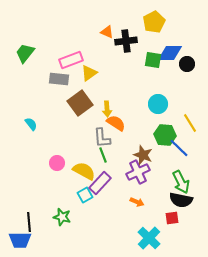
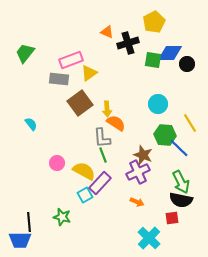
black cross: moved 2 px right, 2 px down; rotated 10 degrees counterclockwise
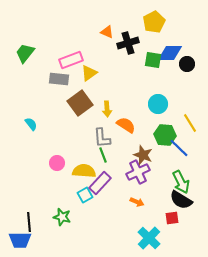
orange semicircle: moved 10 px right, 2 px down
yellow semicircle: rotated 25 degrees counterclockwise
black semicircle: rotated 20 degrees clockwise
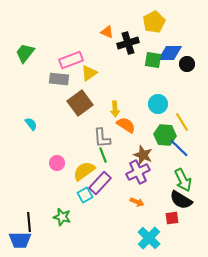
yellow arrow: moved 8 px right
yellow line: moved 8 px left, 1 px up
yellow semicircle: rotated 40 degrees counterclockwise
green arrow: moved 2 px right, 2 px up
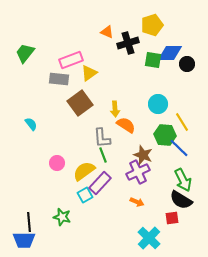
yellow pentagon: moved 2 px left, 3 px down; rotated 10 degrees clockwise
blue trapezoid: moved 4 px right
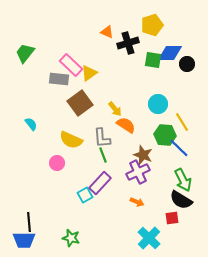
pink rectangle: moved 5 px down; rotated 65 degrees clockwise
yellow arrow: rotated 35 degrees counterclockwise
yellow semicircle: moved 13 px left, 31 px up; rotated 120 degrees counterclockwise
green star: moved 9 px right, 21 px down
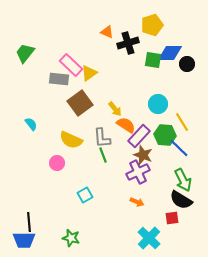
purple rectangle: moved 39 px right, 47 px up
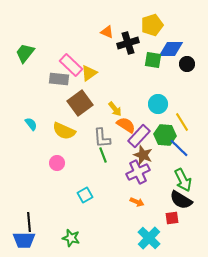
blue diamond: moved 1 px right, 4 px up
yellow semicircle: moved 7 px left, 9 px up
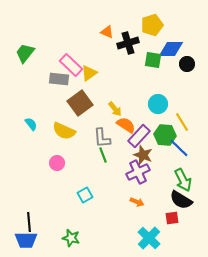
blue trapezoid: moved 2 px right
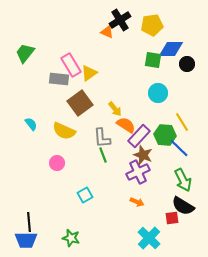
yellow pentagon: rotated 10 degrees clockwise
black cross: moved 8 px left, 23 px up; rotated 15 degrees counterclockwise
pink rectangle: rotated 15 degrees clockwise
cyan circle: moved 11 px up
black semicircle: moved 2 px right, 6 px down
